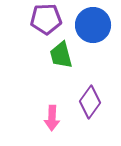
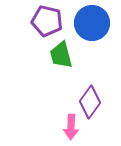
purple pentagon: moved 1 px right, 2 px down; rotated 16 degrees clockwise
blue circle: moved 1 px left, 2 px up
pink arrow: moved 19 px right, 9 px down
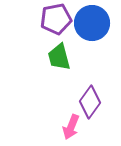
purple pentagon: moved 9 px right, 2 px up; rotated 24 degrees counterclockwise
green trapezoid: moved 2 px left, 2 px down
pink arrow: rotated 20 degrees clockwise
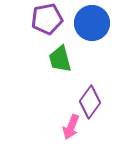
purple pentagon: moved 9 px left
green trapezoid: moved 1 px right, 2 px down
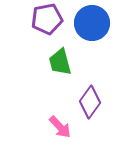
green trapezoid: moved 3 px down
pink arrow: moved 11 px left; rotated 65 degrees counterclockwise
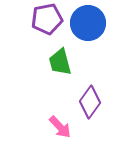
blue circle: moved 4 px left
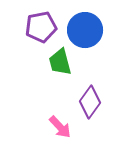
purple pentagon: moved 6 px left, 8 px down
blue circle: moved 3 px left, 7 px down
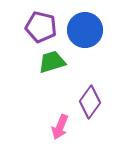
purple pentagon: rotated 24 degrees clockwise
green trapezoid: moved 8 px left; rotated 88 degrees clockwise
pink arrow: rotated 65 degrees clockwise
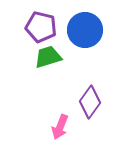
green trapezoid: moved 4 px left, 5 px up
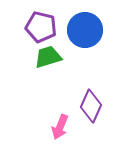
purple diamond: moved 1 px right, 4 px down; rotated 12 degrees counterclockwise
